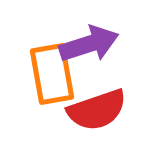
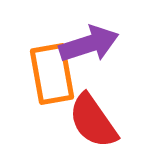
red semicircle: moved 4 px left, 11 px down; rotated 74 degrees clockwise
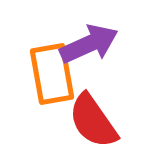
purple arrow: rotated 6 degrees counterclockwise
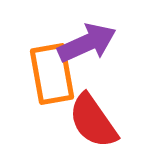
purple arrow: moved 2 px left, 1 px up
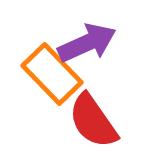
orange rectangle: rotated 34 degrees counterclockwise
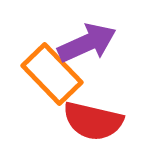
red semicircle: rotated 42 degrees counterclockwise
